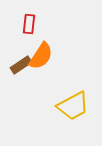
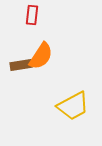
red rectangle: moved 3 px right, 9 px up
brown rectangle: rotated 25 degrees clockwise
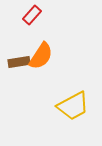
red rectangle: rotated 36 degrees clockwise
brown rectangle: moved 2 px left, 3 px up
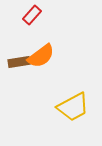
orange semicircle: rotated 20 degrees clockwise
yellow trapezoid: moved 1 px down
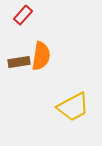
red rectangle: moved 9 px left
orange semicircle: rotated 44 degrees counterclockwise
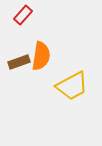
brown rectangle: rotated 10 degrees counterclockwise
yellow trapezoid: moved 1 px left, 21 px up
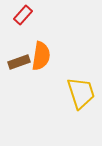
yellow trapezoid: moved 9 px right, 7 px down; rotated 80 degrees counterclockwise
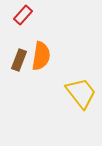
brown rectangle: moved 2 px up; rotated 50 degrees counterclockwise
yellow trapezoid: rotated 20 degrees counterclockwise
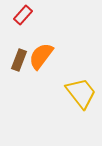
orange semicircle: rotated 152 degrees counterclockwise
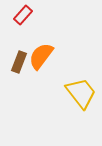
brown rectangle: moved 2 px down
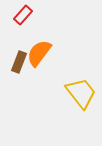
orange semicircle: moved 2 px left, 3 px up
